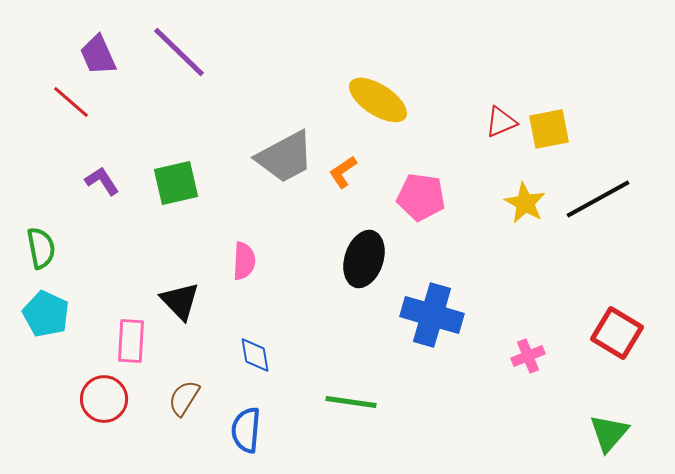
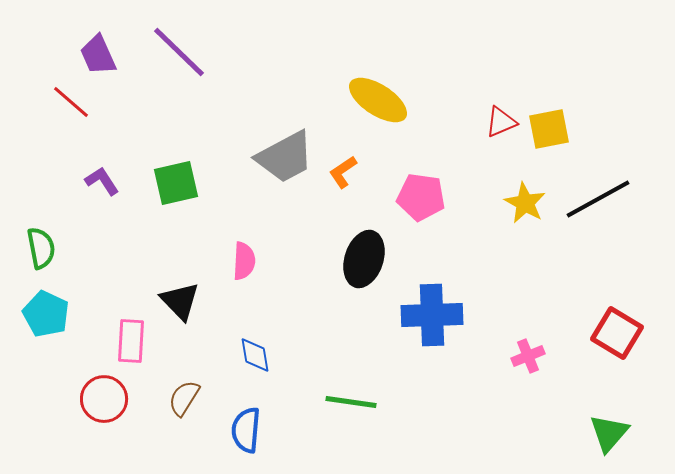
blue cross: rotated 18 degrees counterclockwise
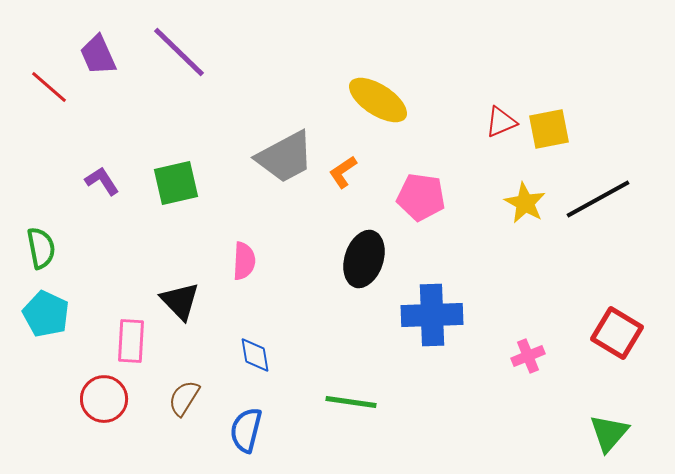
red line: moved 22 px left, 15 px up
blue semicircle: rotated 9 degrees clockwise
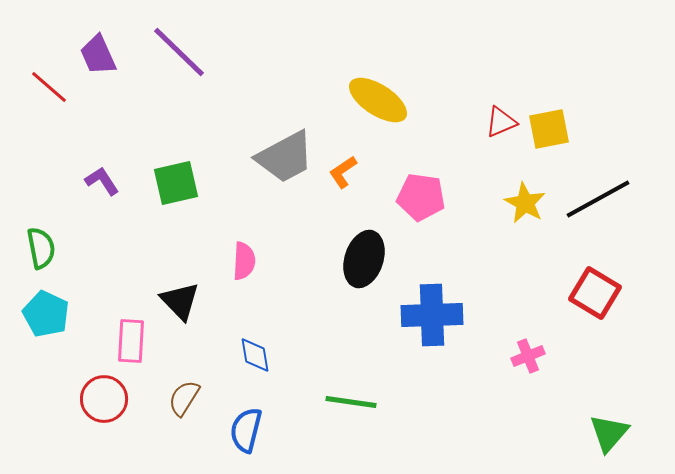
red square: moved 22 px left, 40 px up
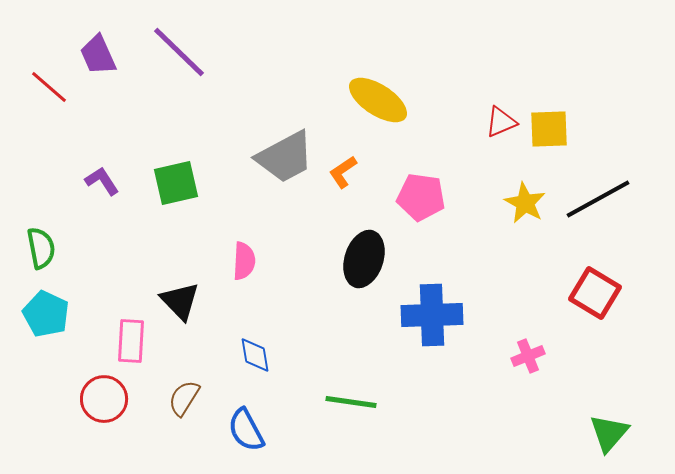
yellow square: rotated 9 degrees clockwise
blue semicircle: rotated 42 degrees counterclockwise
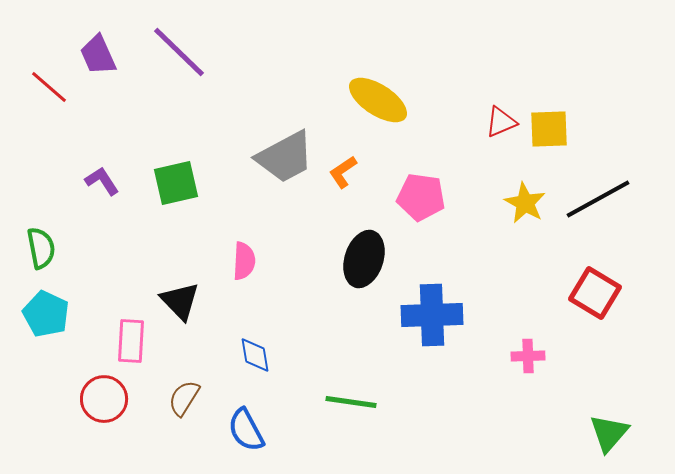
pink cross: rotated 20 degrees clockwise
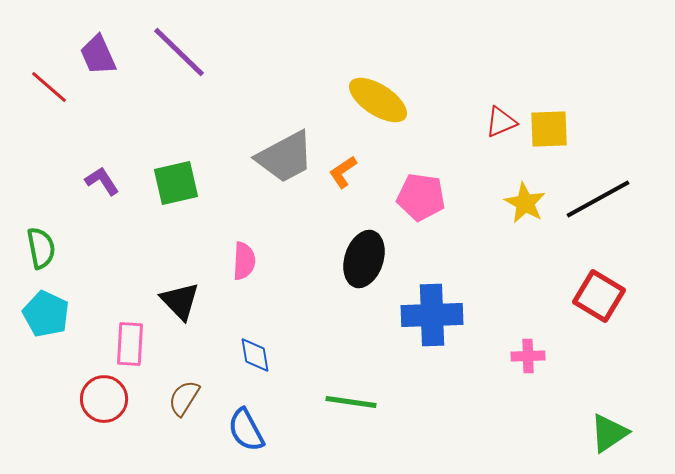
red square: moved 4 px right, 3 px down
pink rectangle: moved 1 px left, 3 px down
green triangle: rotated 15 degrees clockwise
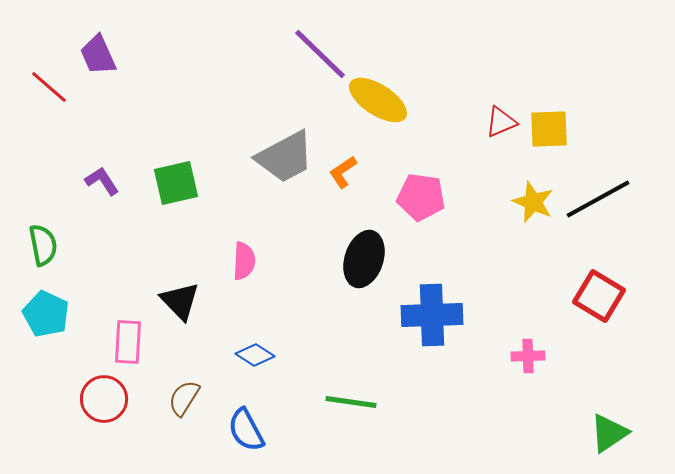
purple line: moved 141 px right, 2 px down
yellow star: moved 8 px right, 1 px up; rotated 6 degrees counterclockwise
green semicircle: moved 2 px right, 3 px up
pink rectangle: moved 2 px left, 2 px up
blue diamond: rotated 48 degrees counterclockwise
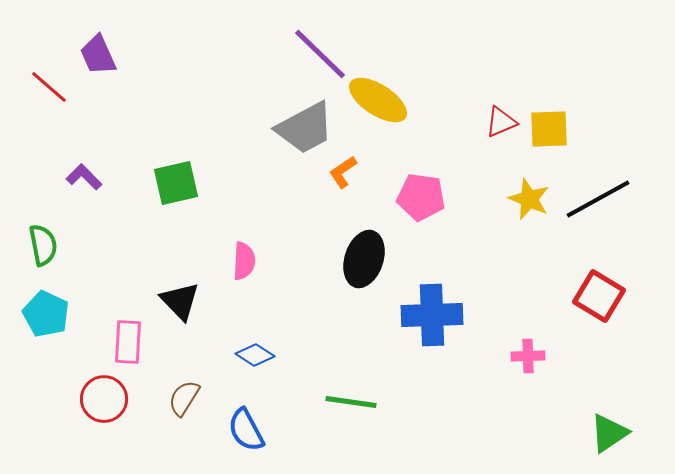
gray trapezoid: moved 20 px right, 29 px up
purple L-shape: moved 18 px left, 4 px up; rotated 12 degrees counterclockwise
yellow star: moved 4 px left, 3 px up
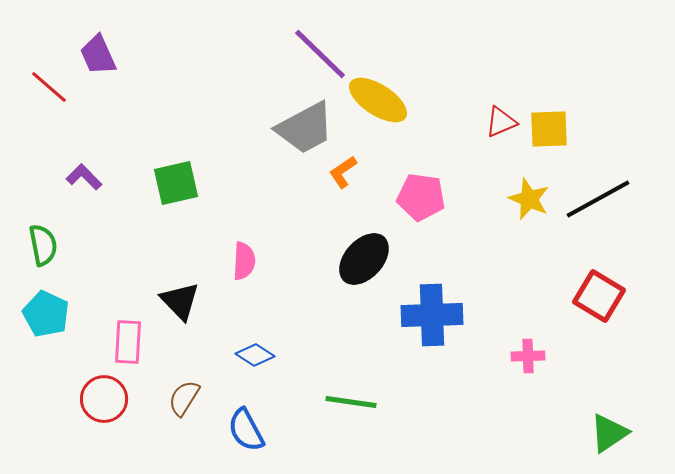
black ellipse: rotated 24 degrees clockwise
